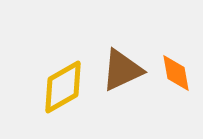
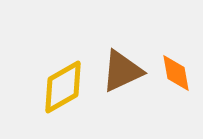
brown triangle: moved 1 px down
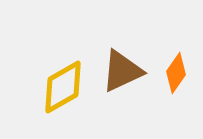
orange diamond: rotated 45 degrees clockwise
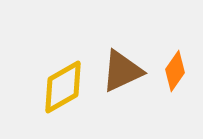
orange diamond: moved 1 px left, 2 px up
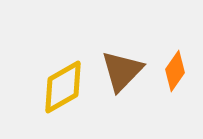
brown triangle: rotated 21 degrees counterclockwise
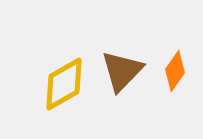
yellow diamond: moved 1 px right, 3 px up
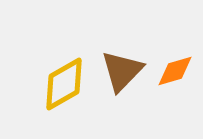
orange diamond: rotated 39 degrees clockwise
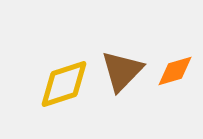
yellow diamond: rotated 12 degrees clockwise
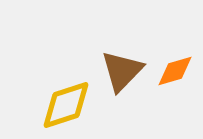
yellow diamond: moved 2 px right, 21 px down
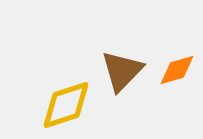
orange diamond: moved 2 px right, 1 px up
